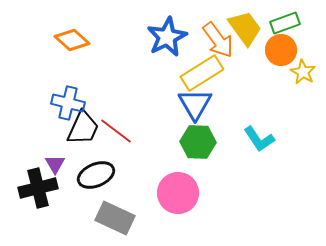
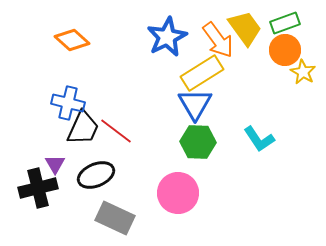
orange circle: moved 4 px right
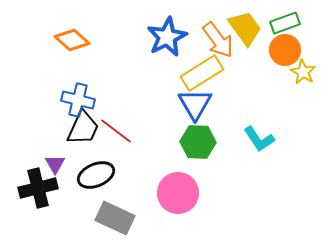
blue cross: moved 10 px right, 3 px up
